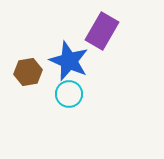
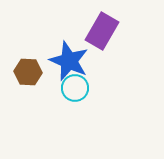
brown hexagon: rotated 12 degrees clockwise
cyan circle: moved 6 px right, 6 px up
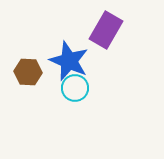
purple rectangle: moved 4 px right, 1 px up
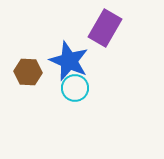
purple rectangle: moved 1 px left, 2 px up
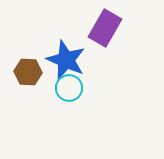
blue star: moved 3 px left, 1 px up
cyan circle: moved 6 px left
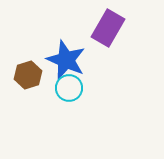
purple rectangle: moved 3 px right
brown hexagon: moved 3 px down; rotated 20 degrees counterclockwise
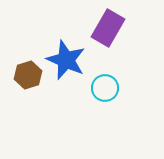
cyan circle: moved 36 px right
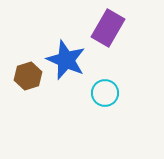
brown hexagon: moved 1 px down
cyan circle: moved 5 px down
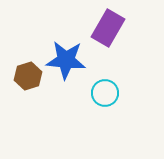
blue star: rotated 18 degrees counterclockwise
